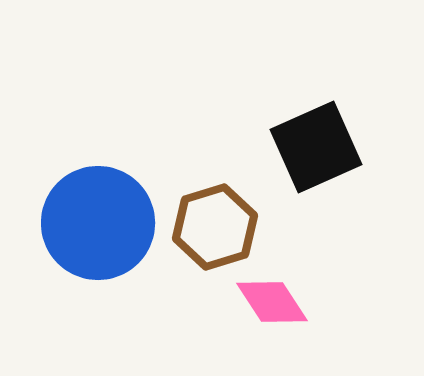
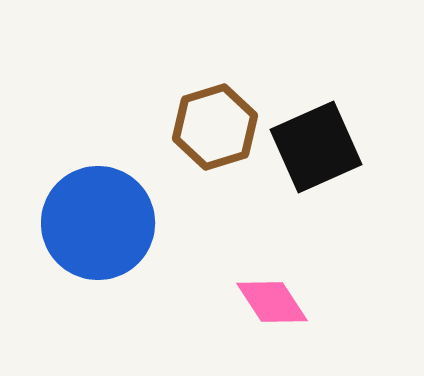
brown hexagon: moved 100 px up
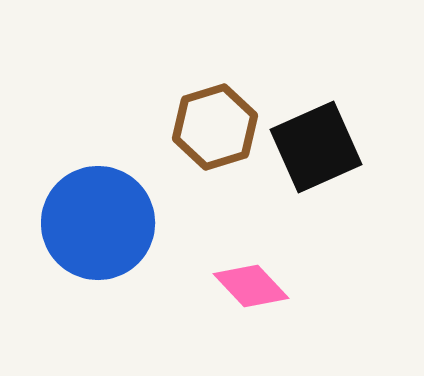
pink diamond: moved 21 px left, 16 px up; rotated 10 degrees counterclockwise
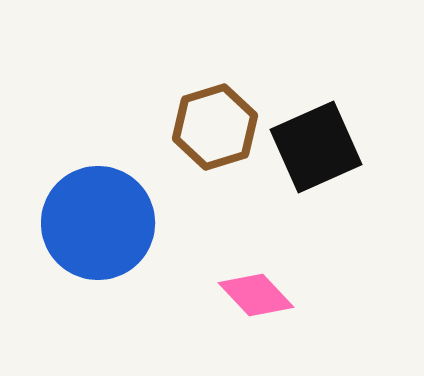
pink diamond: moved 5 px right, 9 px down
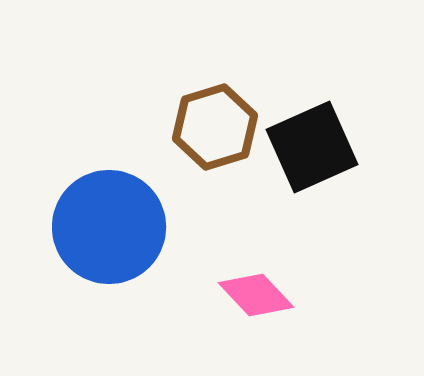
black square: moved 4 px left
blue circle: moved 11 px right, 4 px down
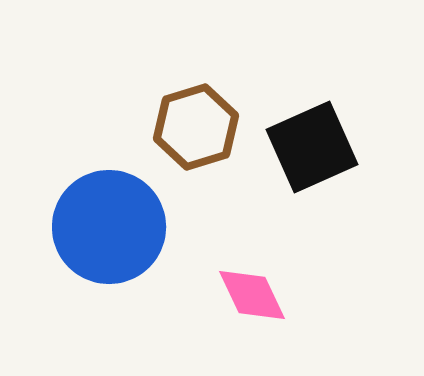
brown hexagon: moved 19 px left
pink diamond: moved 4 px left; rotated 18 degrees clockwise
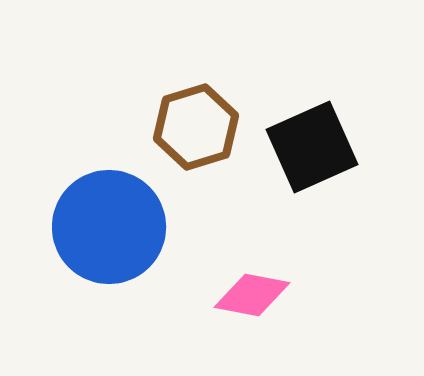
pink diamond: rotated 54 degrees counterclockwise
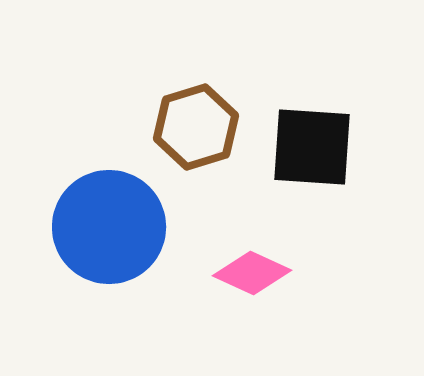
black square: rotated 28 degrees clockwise
pink diamond: moved 22 px up; rotated 14 degrees clockwise
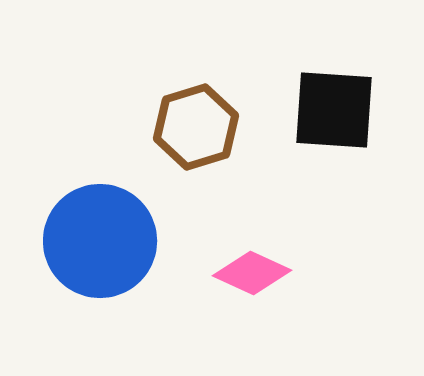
black square: moved 22 px right, 37 px up
blue circle: moved 9 px left, 14 px down
